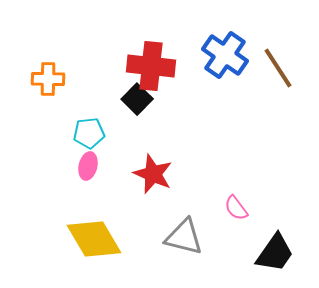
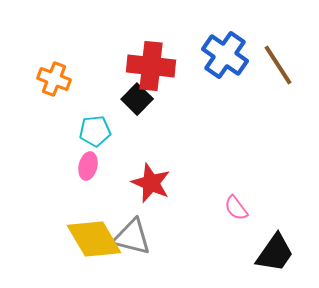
brown line: moved 3 px up
orange cross: moved 6 px right; rotated 20 degrees clockwise
cyan pentagon: moved 6 px right, 2 px up
red star: moved 2 px left, 9 px down
gray triangle: moved 52 px left
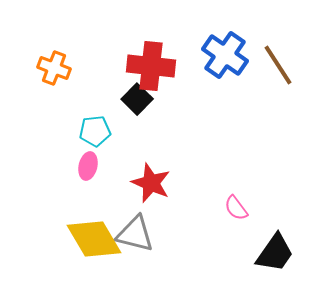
orange cross: moved 11 px up
gray triangle: moved 3 px right, 3 px up
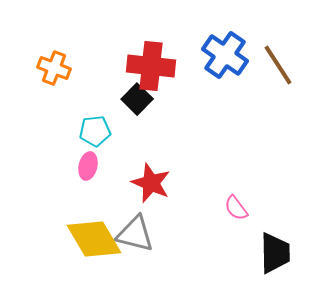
black trapezoid: rotated 36 degrees counterclockwise
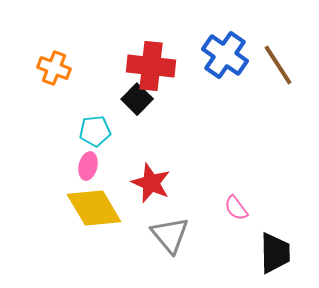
gray triangle: moved 35 px right, 1 px down; rotated 36 degrees clockwise
yellow diamond: moved 31 px up
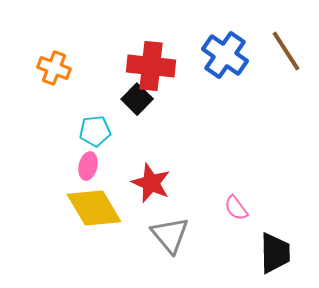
brown line: moved 8 px right, 14 px up
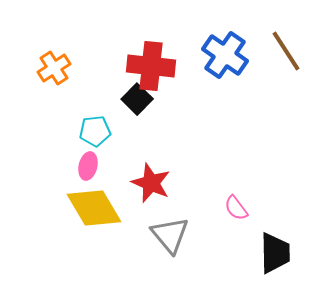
orange cross: rotated 36 degrees clockwise
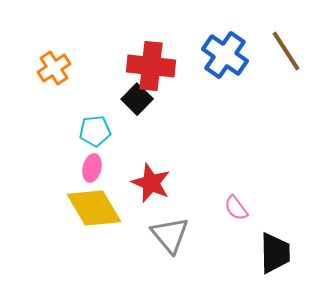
pink ellipse: moved 4 px right, 2 px down
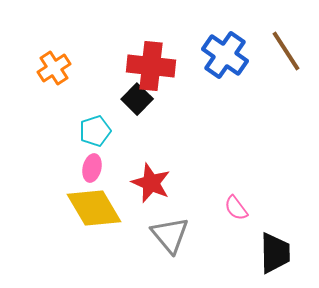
cyan pentagon: rotated 12 degrees counterclockwise
